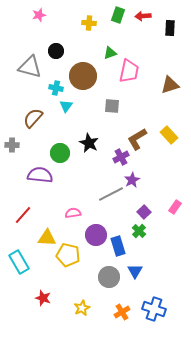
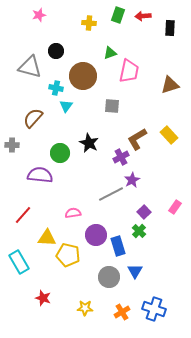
yellow star: moved 3 px right; rotated 28 degrees clockwise
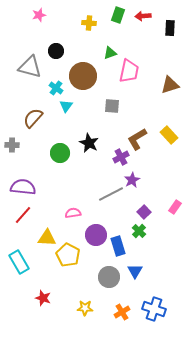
cyan cross: rotated 24 degrees clockwise
purple semicircle: moved 17 px left, 12 px down
yellow pentagon: rotated 15 degrees clockwise
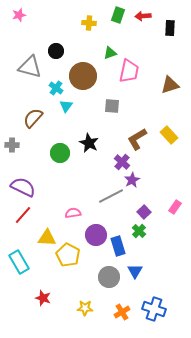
pink star: moved 20 px left
purple cross: moved 1 px right, 5 px down; rotated 21 degrees counterclockwise
purple semicircle: rotated 20 degrees clockwise
gray line: moved 2 px down
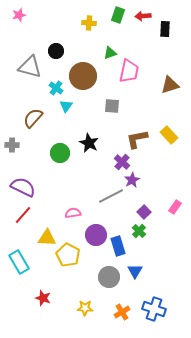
black rectangle: moved 5 px left, 1 px down
brown L-shape: rotated 20 degrees clockwise
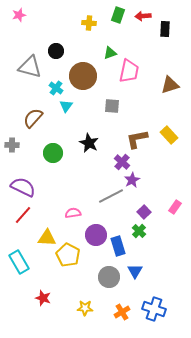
green circle: moved 7 px left
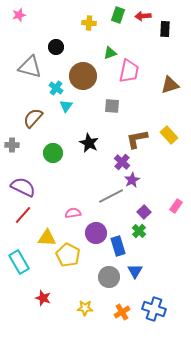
black circle: moved 4 px up
pink rectangle: moved 1 px right, 1 px up
purple circle: moved 2 px up
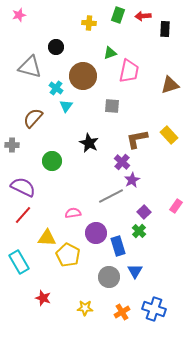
green circle: moved 1 px left, 8 px down
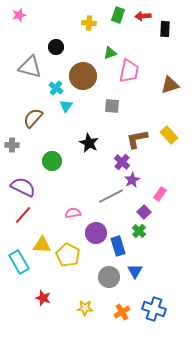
pink rectangle: moved 16 px left, 12 px up
yellow triangle: moved 5 px left, 7 px down
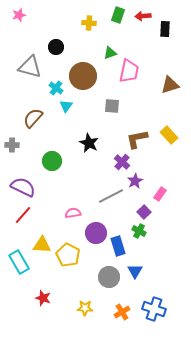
purple star: moved 3 px right, 1 px down
green cross: rotated 16 degrees counterclockwise
